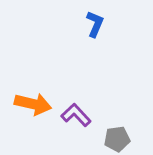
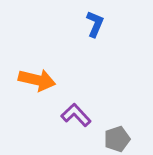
orange arrow: moved 4 px right, 24 px up
gray pentagon: rotated 10 degrees counterclockwise
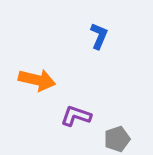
blue L-shape: moved 4 px right, 12 px down
purple L-shape: moved 1 px down; rotated 28 degrees counterclockwise
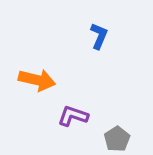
purple L-shape: moved 3 px left
gray pentagon: rotated 15 degrees counterclockwise
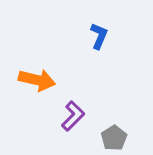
purple L-shape: rotated 116 degrees clockwise
gray pentagon: moved 3 px left, 1 px up
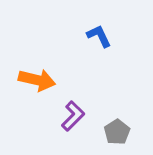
blue L-shape: rotated 48 degrees counterclockwise
gray pentagon: moved 3 px right, 6 px up
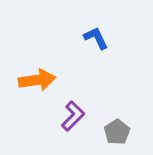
blue L-shape: moved 3 px left, 2 px down
orange arrow: rotated 21 degrees counterclockwise
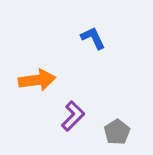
blue L-shape: moved 3 px left
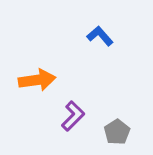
blue L-shape: moved 7 px right, 2 px up; rotated 16 degrees counterclockwise
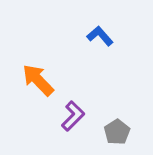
orange arrow: moved 1 px right; rotated 126 degrees counterclockwise
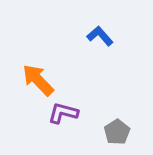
purple L-shape: moved 10 px left, 3 px up; rotated 120 degrees counterclockwise
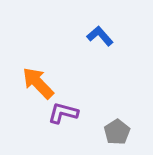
orange arrow: moved 3 px down
